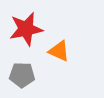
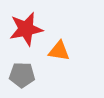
orange triangle: rotated 15 degrees counterclockwise
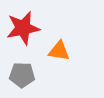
red star: moved 3 px left, 1 px up
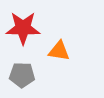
red star: rotated 12 degrees clockwise
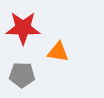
orange triangle: moved 1 px left, 1 px down
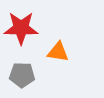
red star: moved 2 px left
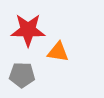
red star: moved 7 px right, 2 px down
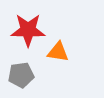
gray pentagon: moved 1 px left; rotated 10 degrees counterclockwise
